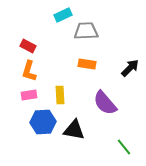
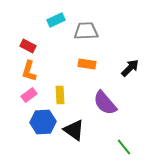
cyan rectangle: moved 7 px left, 5 px down
pink rectangle: rotated 28 degrees counterclockwise
black triangle: rotated 25 degrees clockwise
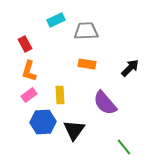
red rectangle: moved 3 px left, 2 px up; rotated 35 degrees clockwise
black triangle: rotated 30 degrees clockwise
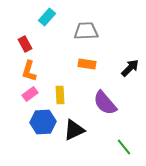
cyan rectangle: moved 9 px left, 3 px up; rotated 24 degrees counterclockwise
pink rectangle: moved 1 px right, 1 px up
black triangle: rotated 30 degrees clockwise
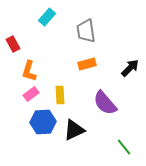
gray trapezoid: rotated 95 degrees counterclockwise
red rectangle: moved 12 px left
orange rectangle: rotated 24 degrees counterclockwise
pink rectangle: moved 1 px right
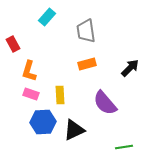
pink rectangle: rotated 56 degrees clockwise
green line: rotated 60 degrees counterclockwise
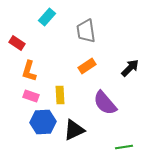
red rectangle: moved 4 px right, 1 px up; rotated 28 degrees counterclockwise
orange rectangle: moved 2 px down; rotated 18 degrees counterclockwise
pink rectangle: moved 2 px down
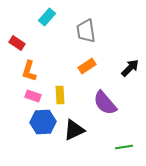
pink rectangle: moved 2 px right
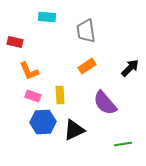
cyan rectangle: rotated 54 degrees clockwise
red rectangle: moved 2 px left, 1 px up; rotated 21 degrees counterclockwise
orange L-shape: rotated 40 degrees counterclockwise
green line: moved 1 px left, 3 px up
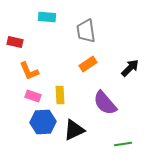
orange rectangle: moved 1 px right, 2 px up
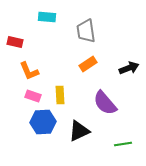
black arrow: moved 1 px left; rotated 24 degrees clockwise
black triangle: moved 5 px right, 1 px down
